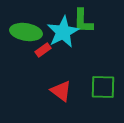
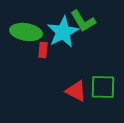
green L-shape: rotated 32 degrees counterclockwise
red rectangle: rotated 49 degrees counterclockwise
red triangle: moved 15 px right; rotated 10 degrees counterclockwise
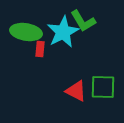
red rectangle: moved 3 px left, 1 px up
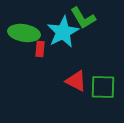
green L-shape: moved 3 px up
green ellipse: moved 2 px left, 1 px down
red triangle: moved 10 px up
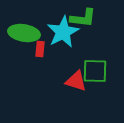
green L-shape: rotated 52 degrees counterclockwise
red triangle: rotated 10 degrees counterclockwise
green square: moved 8 px left, 16 px up
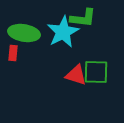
red rectangle: moved 27 px left, 4 px down
green square: moved 1 px right, 1 px down
red triangle: moved 6 px up
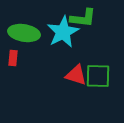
red rectangle: moved 5 px down
green square: moved 2 px right, 4 px down
